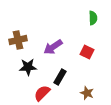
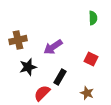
red square: moved 4 px right, 7 px down
black star: rotated 12 degrees counterclockwise
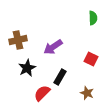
black star: moved 1 px left, 1 px down; rotated 12 degrees counterclockwise
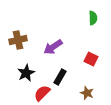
black star: moved 1 px left, 5 px down
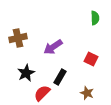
green semicircle: moved 2 px right
brown cross: moved 2 px up
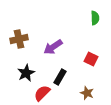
brown cross: moved 1 px right, 1 px down
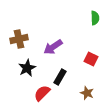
black star: moved 1 px right, 5 px up
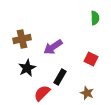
brown cross: moved 3 px right
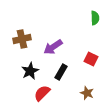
black star: moved 3 px right, 3 px down
black rectangle: moved 1 px right, 5 px up
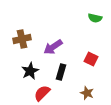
green semicircle: rotated 104 degrees clockwise
black rectangle: rotated 14 degrees counterclockwise
